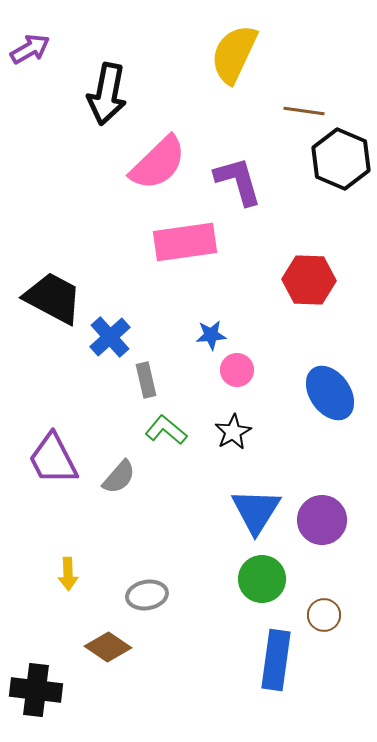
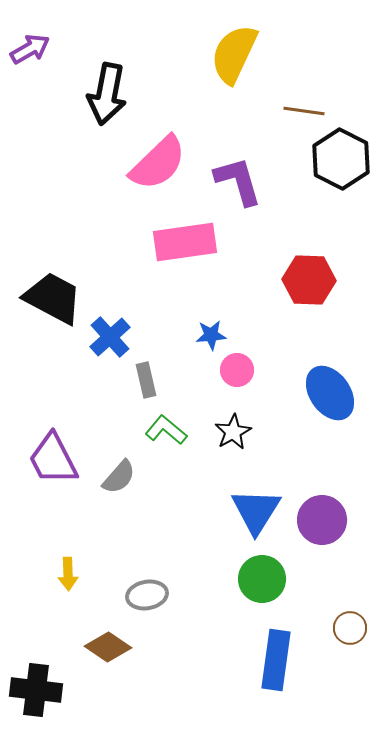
black hexagon: rotated 4 degrees clockwise
brown circle: moved 26 px right, 13 px down
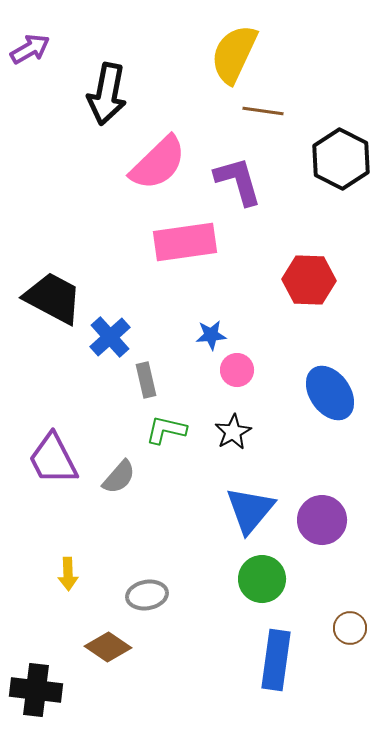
brown line: moved 41 px left
green L-shape: rotated 27 degrees counterclockwise
blue triangle: moved 6 px left, 1 px up; rotated 8 degrees clockwise
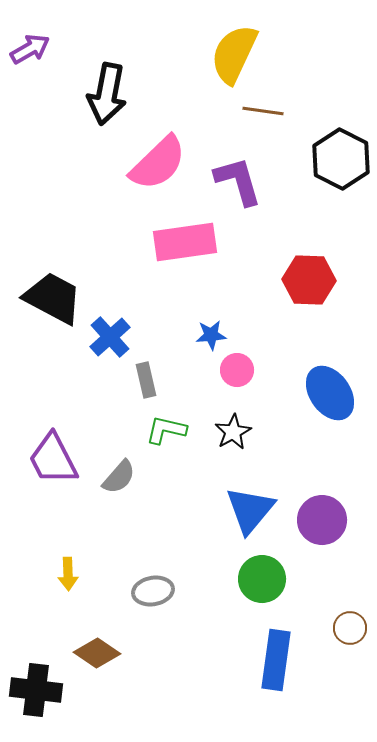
gray ellipse: moved 6 px right, 4 px up
brown diamond: moved 11 px left, 6 px down
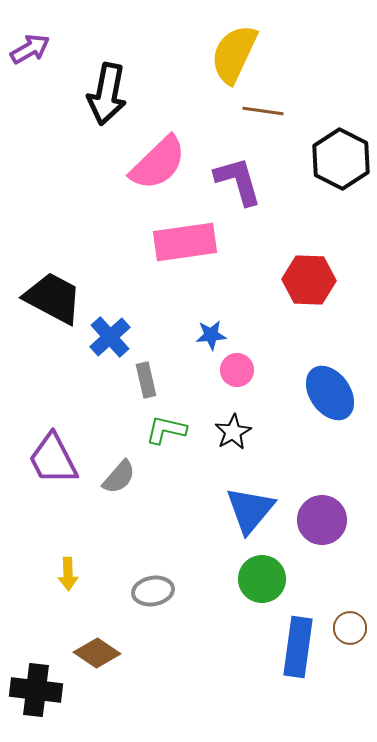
blue rectangle: moved 22 px right, 13 px up
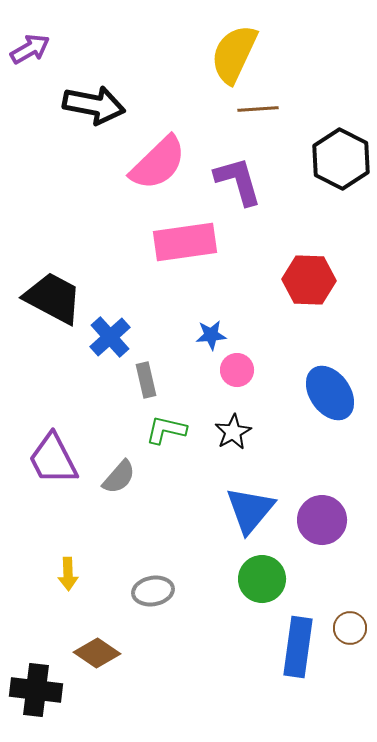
black arrow: moved 13 px left, 11 px down; rotated 90 degrees counterclockwise
brown line: moved 5 px left, 2 px up; rotated 12 degrees counterclockwise
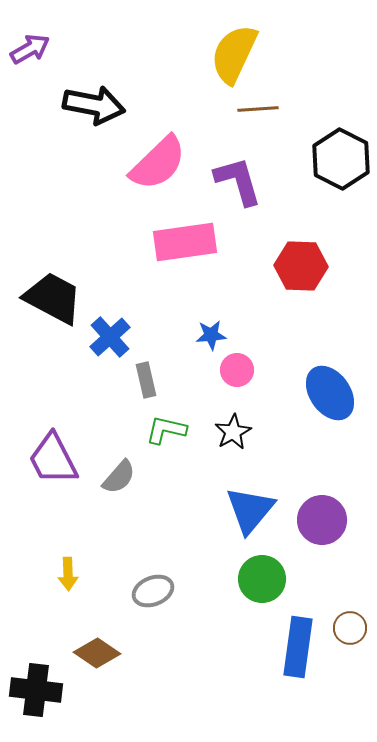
red hexagon: moved 8 px left, 14 px up
gray ellipse: rotated 12 degrees counterclockwise
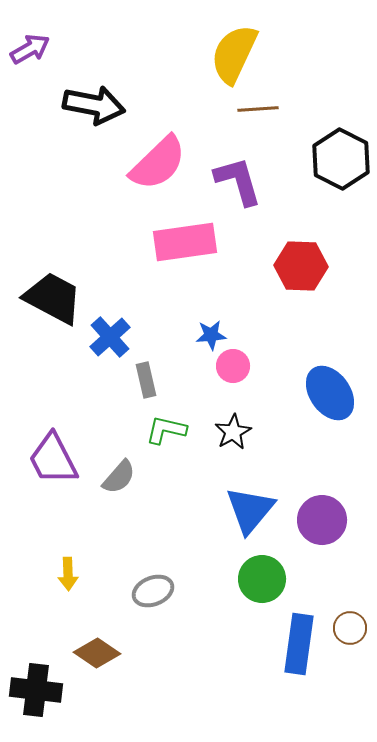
pink circle: moved 4 px left, 4 px up
blue rectangle: moved 1 px right, 3 px up
